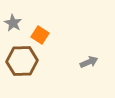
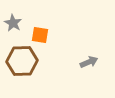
orange square: rotated 24 degrees counterclockwise
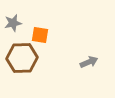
gray star: rotated 30 degrees clockwise
brown hexagon: moved 3 px up
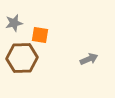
gray star: moved 1 px right
gray arrow: moved 3 px up
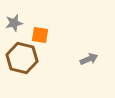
brown hexagon: rotated 16 degrees clockwise
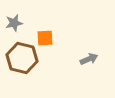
orange square: moved 5 px right, 3 px down; rotated 12 degrees counterclockwise
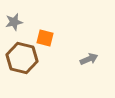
gray star: moved 1 px up
orange square: rotated 18 degrees clockwise
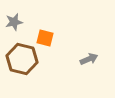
brown hexagon: moved 1 px down
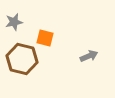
gray arrow: moved 3 px up
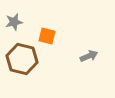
orange square: moved 2 px right, 2 px up
